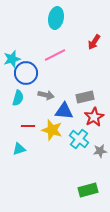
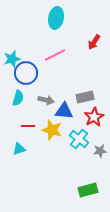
gray arrow: moved 5 px down
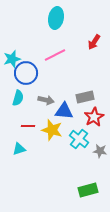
gray star: rotated 16 degrees clockwise
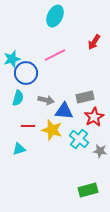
cyan ellipse: moved 1 px left, 2 px up; rotated 15 degrees clockwise
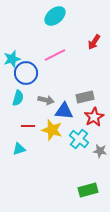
cyan ellipse: rotated 25 degrees clockwise
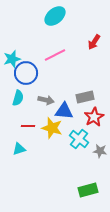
yellow star: moved 2 px up
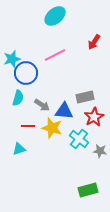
gray arrow: moved 4 px left, 5 px down; rotated 21 degrees clockwise
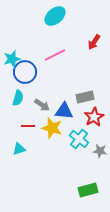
blue circle: moved 1 px left, 1 px up
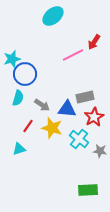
cyan ellipse: moved 2 px left
pink line: moved 18 px right
blue circle: moved 2 px down
blue triangle: moved 3 px right, 2 px up
red line: rotated 56 degrees counterclockwise
green rectangle: rotated 12 degrees clockwise
